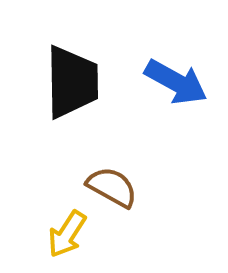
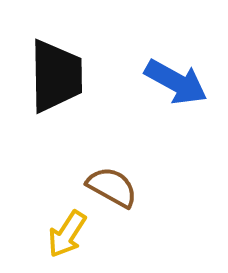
black trapezoid: moved 16 px left, 6 px up
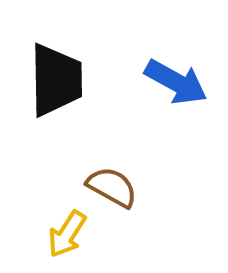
black trapezoid: moved 4 px down
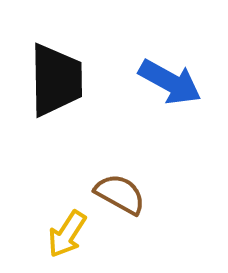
blue arrow: moved 6 px left
brown semicircle: moved 8 px right, 7 px down
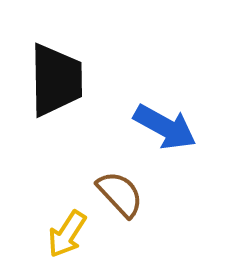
blue arrow: moved 5 px left, 45 px down
brown semicircle: rotated 18 degrees clockwise
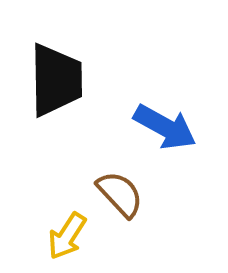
yellow arrow: moved 2 px down
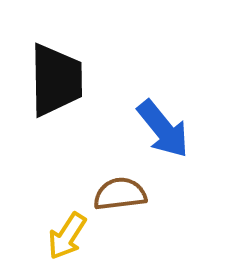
blue arrow: moved 2 px left, 2 px down; rotated 22 degrees clockwise
brown semicircle: rotated 54 degrees counterclockwise
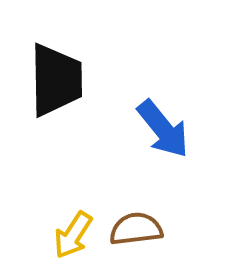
brown semicircle: moved 16 px right, 35 px down
yellow arrow: moved 6 px right, 1 px up
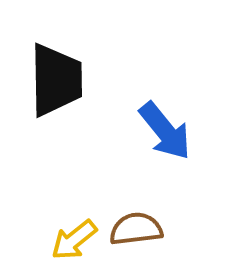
blue arrow: moved 2 px right, 2 px down
yellow arrow: moved 1 px right, 5 px down; rotated 18 degrees clockwise
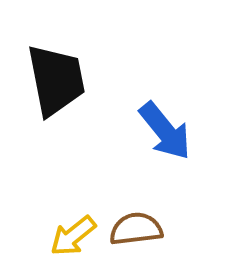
black trapezoid: rotated 10 degrees counterclockwise
yellow arrow: moved 1 px left, 4 px up
